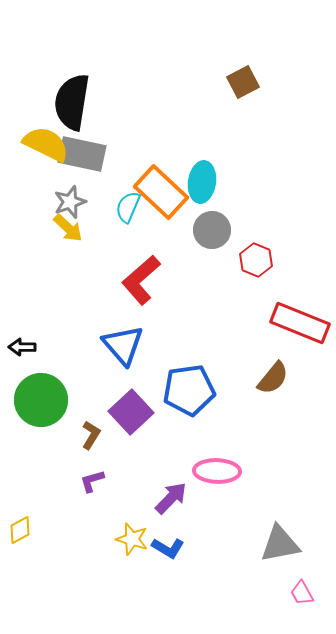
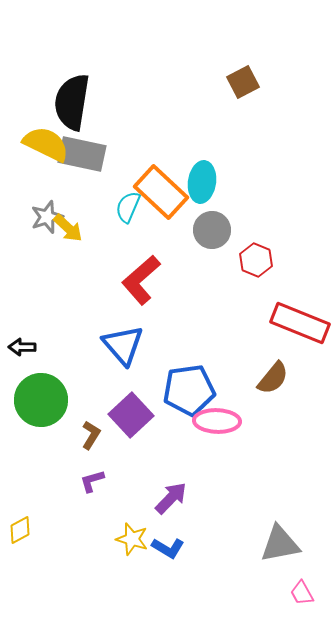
gray star: moved 23 px left, 15 px down
purple square: moved 3 px down
pink ellipse: moved 50 px up
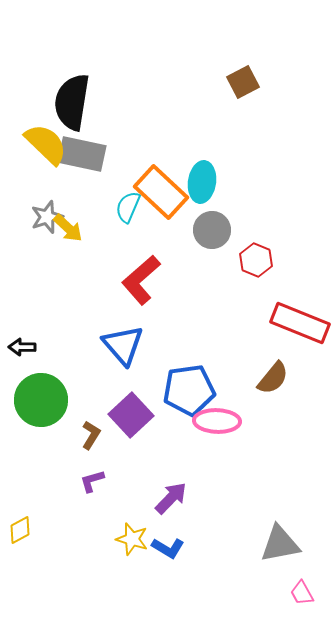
yellow semicircle: rotated 18 degrees clockwise
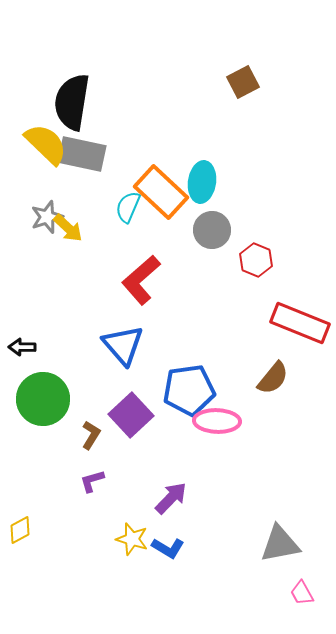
green circle: moved 2 px right, 1 px up
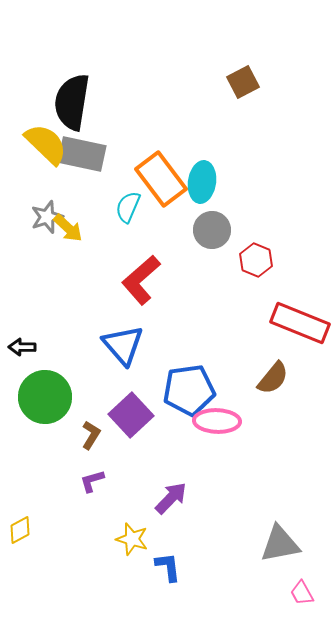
orange rectangle: moved 13 px up; rotated 10 degrees clockwise
green circle: moved 2 px right, 2 px up
blue L-shape: moved 19 px down; rotated 128 degrees counterclockwise
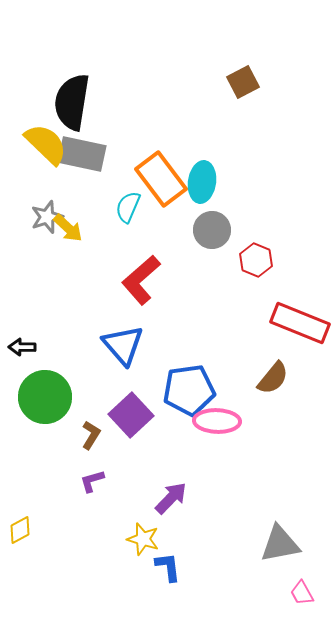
yellow star: moved 11 px right
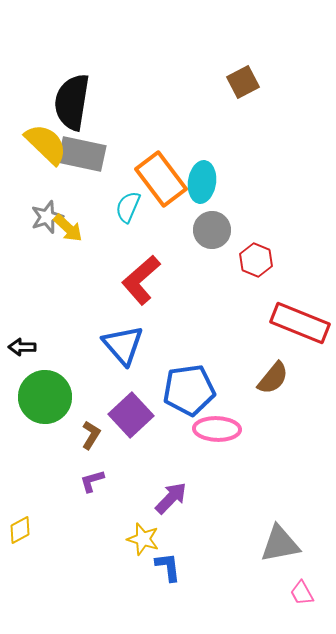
pink ellipse: moved 8 px down
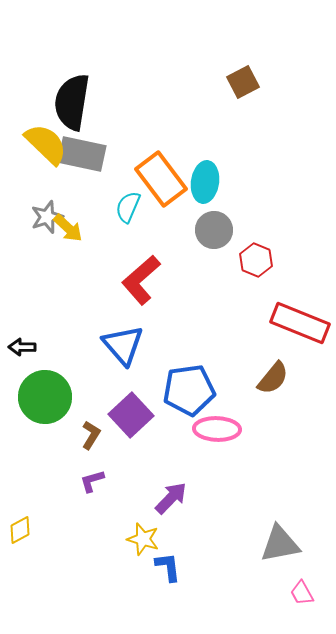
cyan ellipse: moved 3 px right
gray circle: moved 2 px right
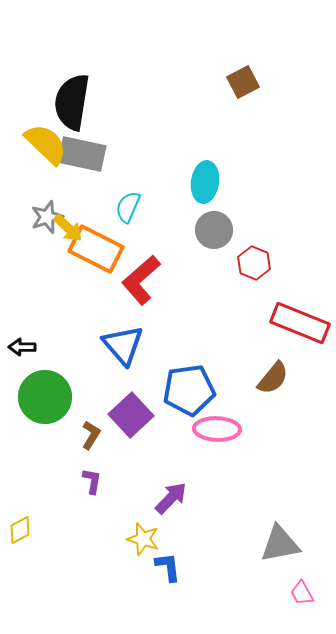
orange rectangle: moved 65 px left, 70 px down; rotated 26 degrees counterclockwise
red hexagon: moved 2 px left, 3 px down
purple L-shape: rotated 116 degrees clockwise
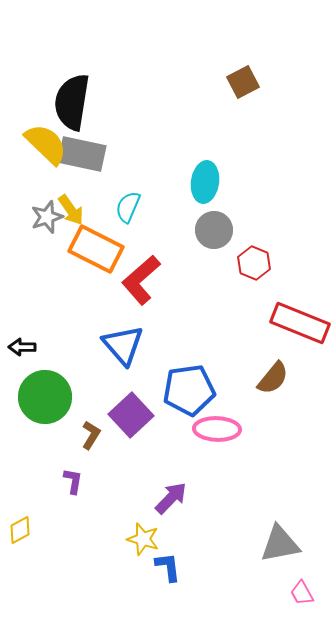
yellow arrow: moved 3 px right, 18 px up; rotated 12 degrees clockwise
purple L-shape: moved 19 px left
